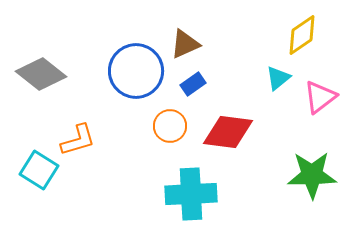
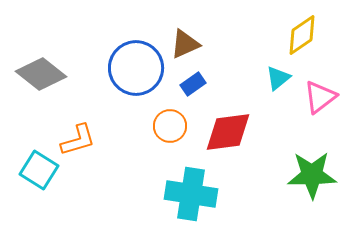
blue circle: moved 3 px up
red diamond: rotated 15 degrees counterclockwise
cyan cross: rotated 12 degrees clockwise
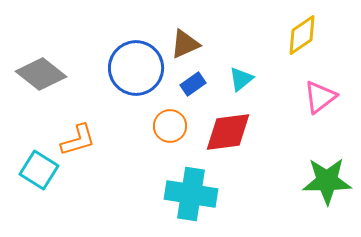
cyan triangle: moved 37 px left, 1 px down
green star: moved 15 px right, 6 px down
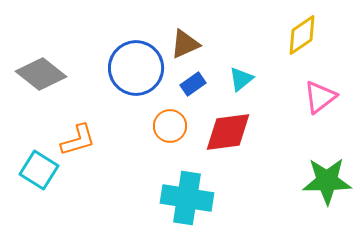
cyan cross: moved 4 px left, 4 px down
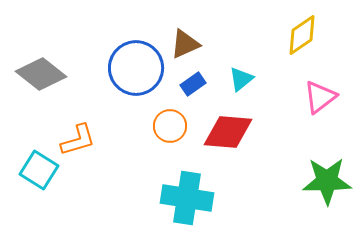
red diamond: rotated 12 degrees clockwise
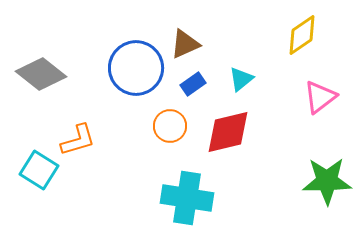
red diamond: rotated 18 degrees counterclockwise
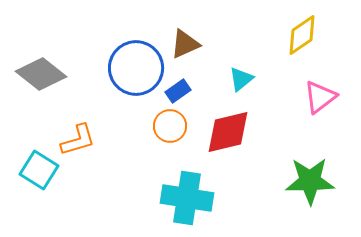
blue rectangle: moved 15 px left, 7 px down
green star: moved 17 px left
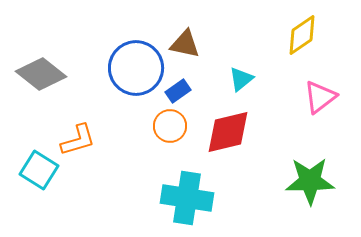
brown triangle: rotated 36 degrees clockwise
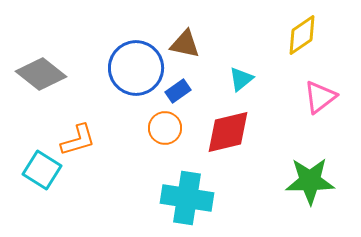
orange circle: moved 5 px left, 2 px down
cyan square: moved 3 px right
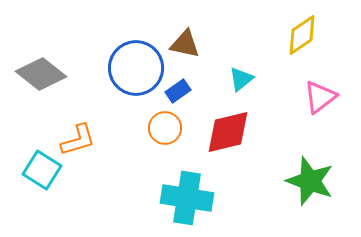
green star: rotated 21 degrees clockwise
